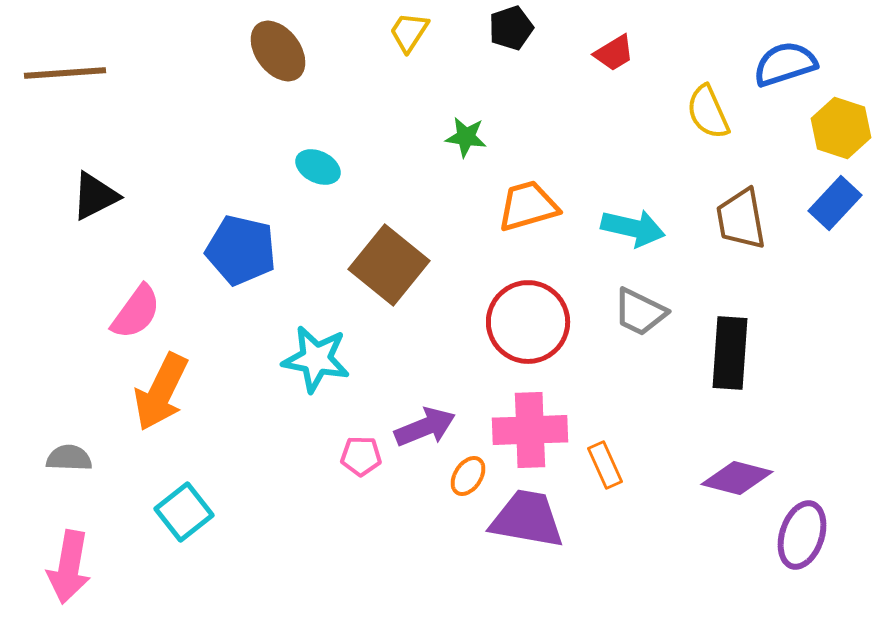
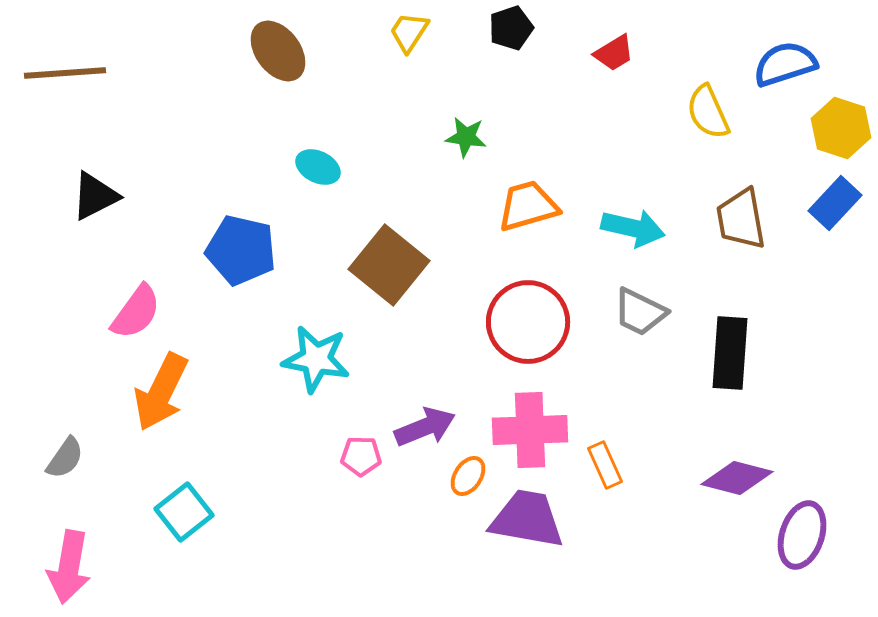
gray semicircle: moved 4 px left; rotated 123 degrees clockwise
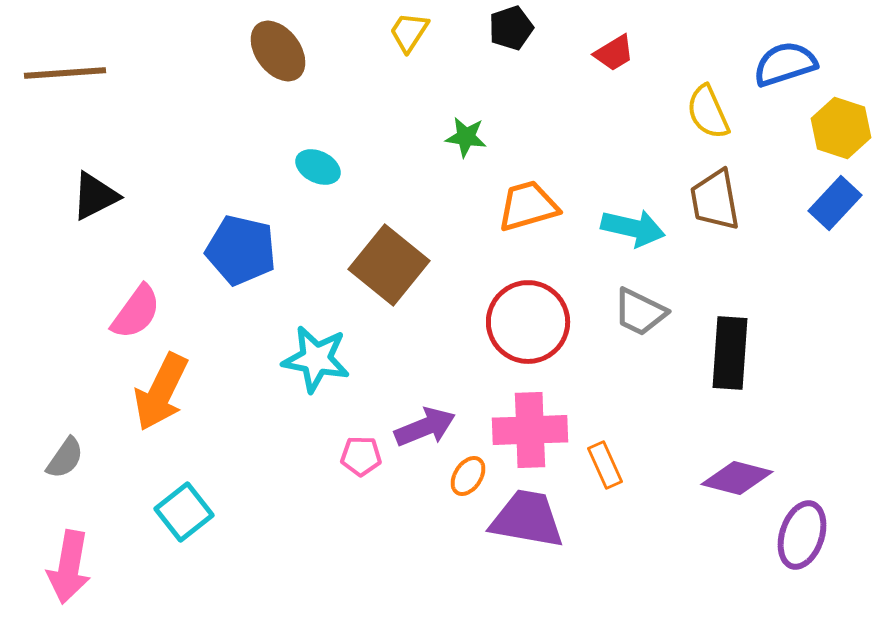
brown trapezoid: moved 26 px left, 19 px up
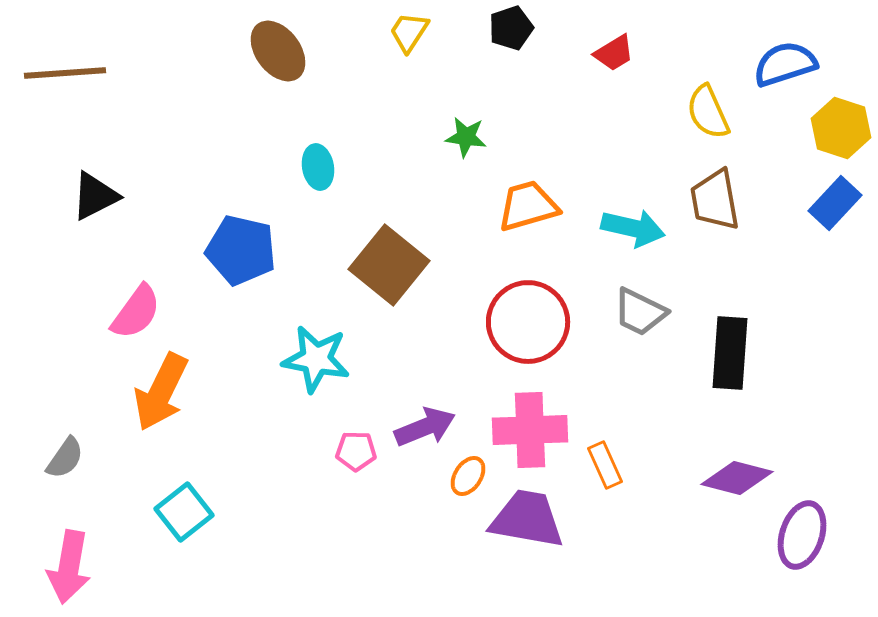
cyan ellipse: rotated 54 degrees clockwise
pink pentagon: moved 5 px left, 5 px up
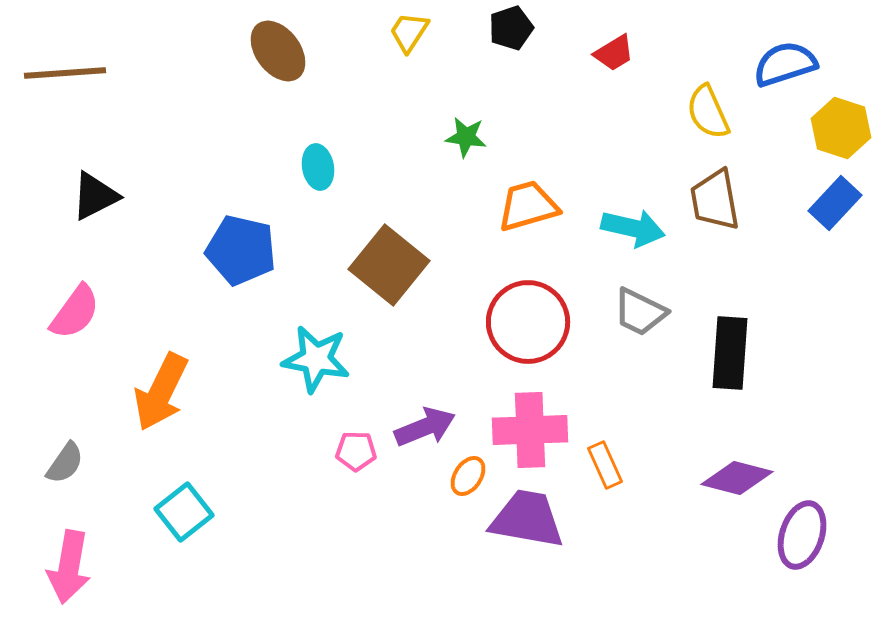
pink semicircle: moved 61 px left
gray semicircle: moved 5 px down
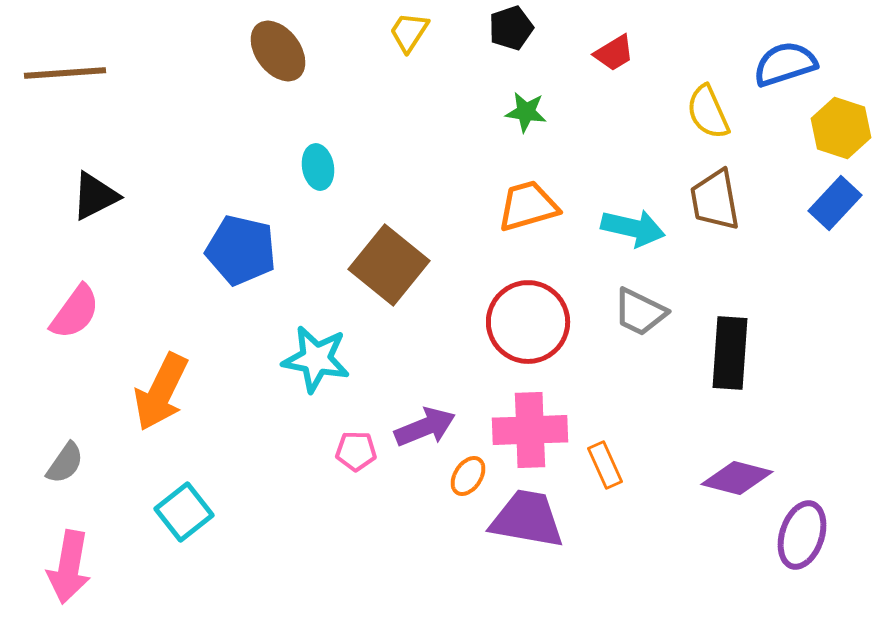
green star: moved 60 px right, 25 px up
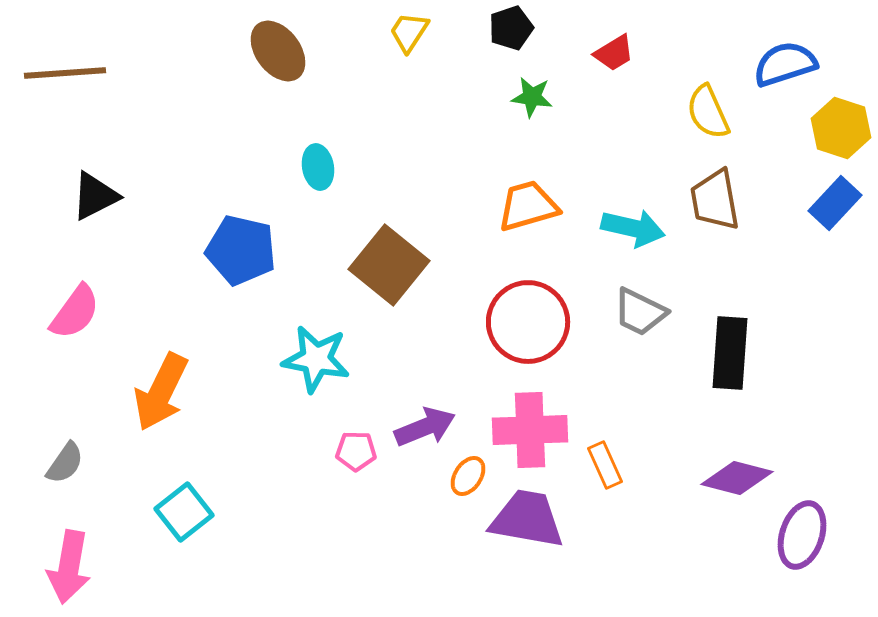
green star: moved 6 px right, 15 px up
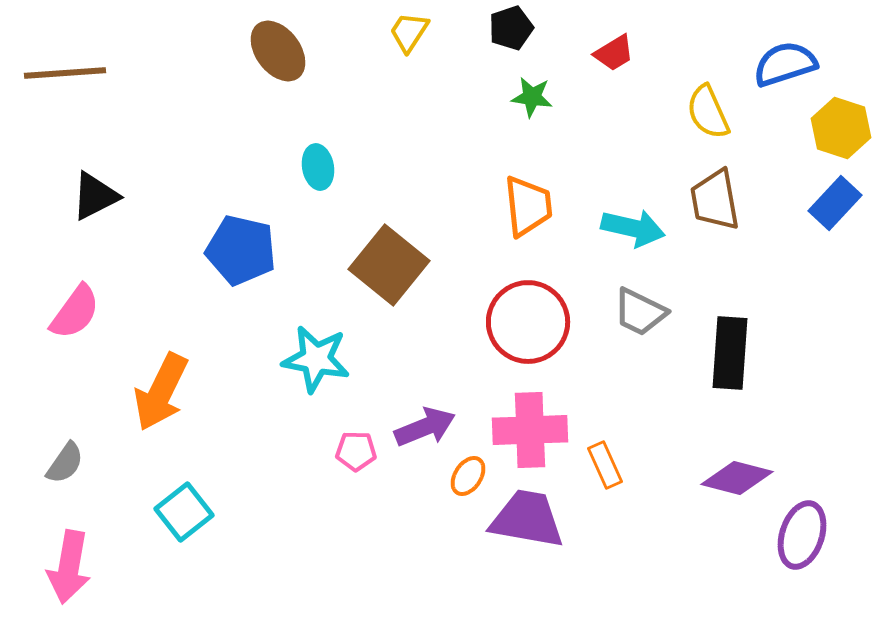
orange trapezoid: rotated 100 degrees clockwise
